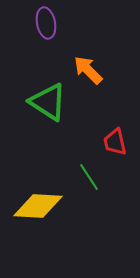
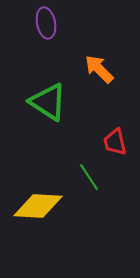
orange arrow: moved 11 px right, 1 px up
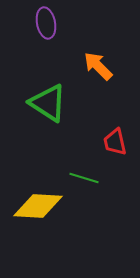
orange arrow: moved 1 px left, 3 px up
green triangle: moved 1 px down
green line: moved 5 px left, 1 px down; rotated 40 degrees counterclockwise
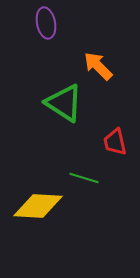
green triangle: moved 16 px right
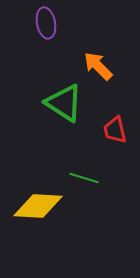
red trapezoid: moved 12 px up
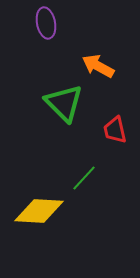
orange arrow: rotated 16 degrees counterclockwise
green triangle: rotated 12 degrees clockwise
green line: rotated 64 degrees counterclockwise
yellow diamond: moved 1 px right, 5 px down
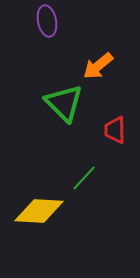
purple ellipse: moved 1 px right, 2 px up
orange arrow: rotated 68 degrees counterclockwise
red trapezoid: rotated 12 degrees clockwise
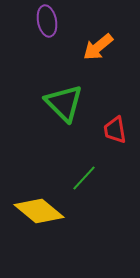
orange arrow: moved 19 px up
red trapezoid: rotated 8 degrees counterclockwise
yellow diamond: rotated 36 degrees clockwise
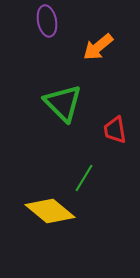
green triangle: moved 1 px left
green line: rotated 12 degrees counterclockwise
yellow diamond: moved 11 px right
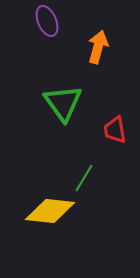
purple ellipse: rotated 12 degrees counterclockwise
orange arrow: rotated 144 degrees clockwise
green triangle: rotated 9 degrees clockwise
yellow diamond: rotated 33 degrees counterclockwise
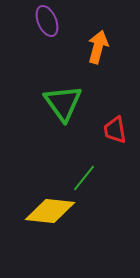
green line: rotated 8 degrees clockwise
